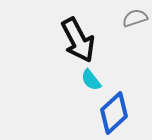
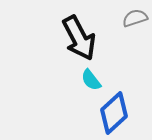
black arrow: moved 1 px right, 2 px up
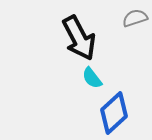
cyan semicircle: moved 1 px right, 2 px up
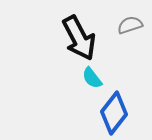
gray semicircle: moved 5 px left, 7 px down
blue diamond: rotated 9 degrees counterclockwise
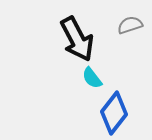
black arrow: moved 2 px left, 1 px down
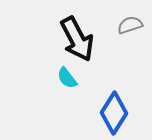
cyan semicircle: moved 25 px left
blue diamond: rotated 6 degrees counterclockwise
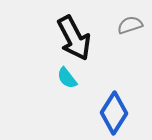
black arrow: moved 3 px left, 1 px up
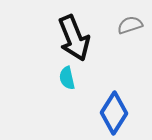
black arrow: rotated 6 degrees clockwise
cyan semicircle: rotated 25 degrees clockwise
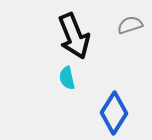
black arrow: moved 2 px up
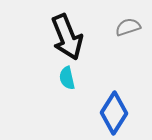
gray semicircle: moved 2 px left, 2 px down
black arrow: moved 7 px left, 1 px down
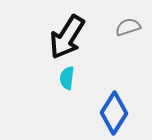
black arrow: rotated 54 degrees clockwise
cyan semicircle: rotated 20 degrees clockwise
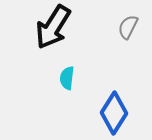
gray semicircle: rotated 45 degrees counterclockwise
black arrow: moved 14 px left, 10 px up
